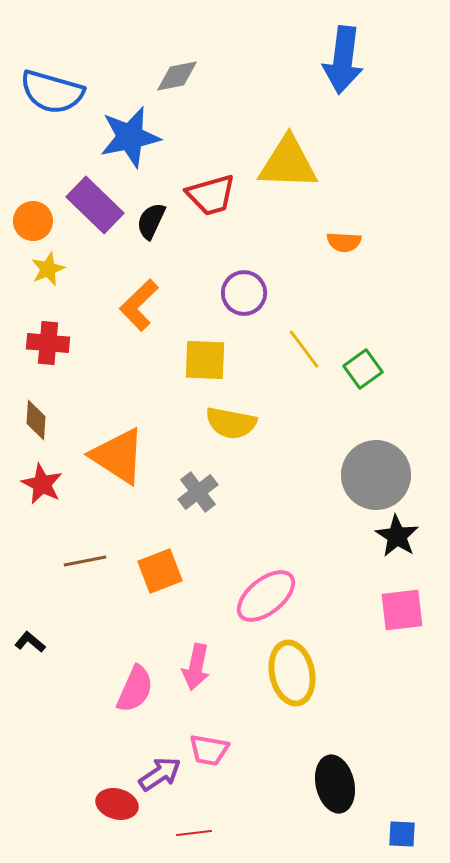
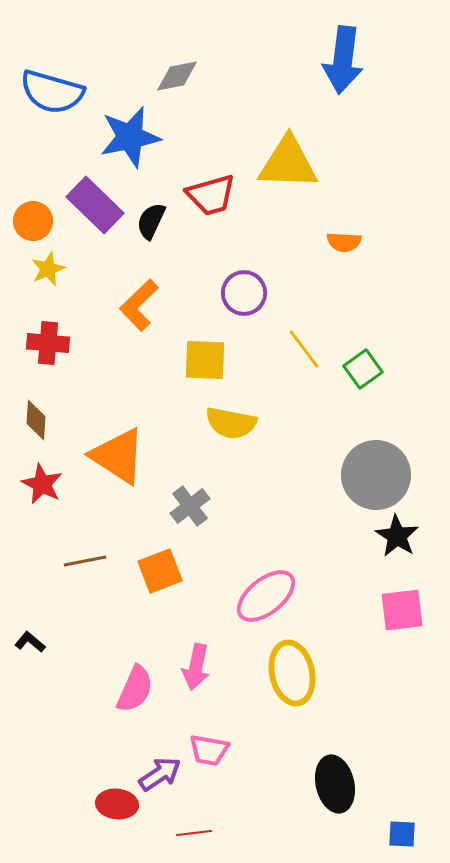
gray cross: moved 8 px left, 14 px down
red ellipse: rotated 9 degrees counterclockwise
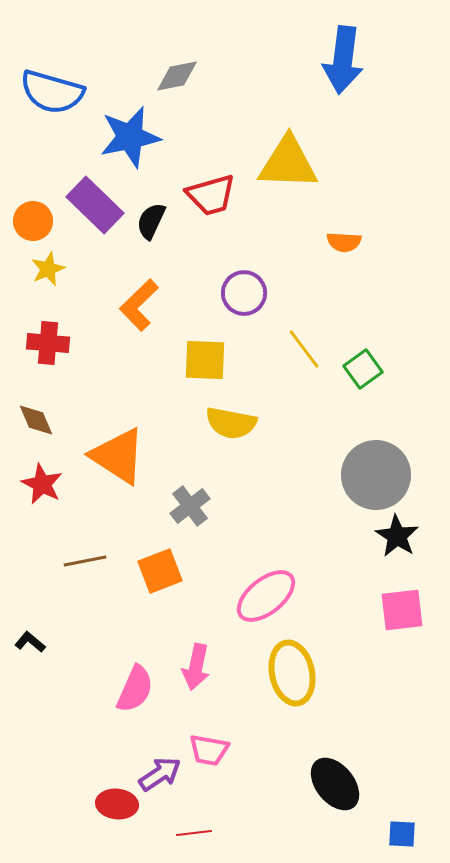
brown diamond: rotated 27 degrees counterclockwise
black ellipse: rotated 26 degrees counterclockwise
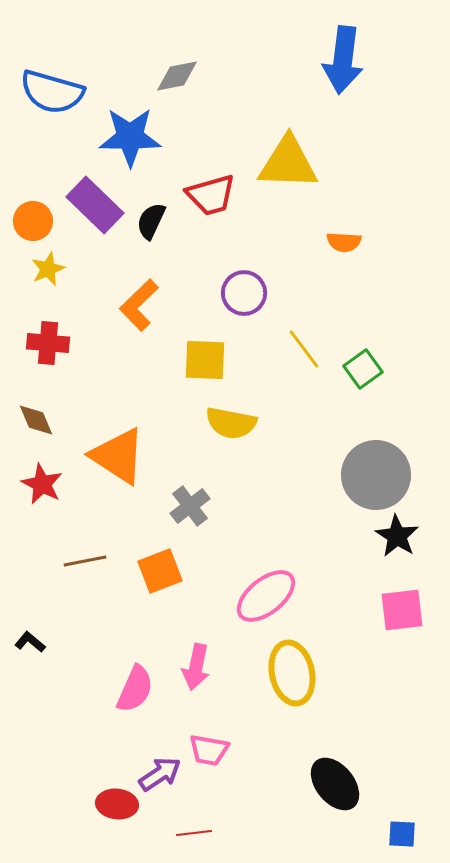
blue star: rotated 12 degrees clockwise
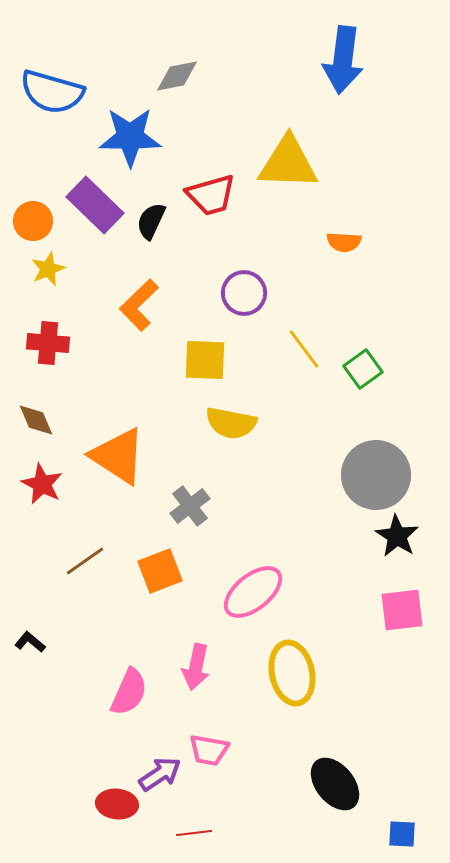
brown line: rotated 24 degrees counterclockwise
pink ellipse: moved 13 px left, 4 px up
pink semicircle: moved 6 px left, 3 px down
